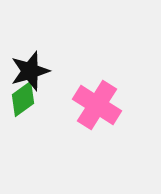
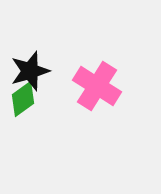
pink cross: moved 19 px up
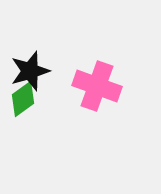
pink cross: rotated 12 degrees counterclockwise
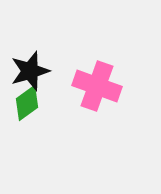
green diamond: moved 4 px right, 4 px down
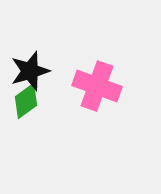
green diamond: moved 1 px left, 2 px up
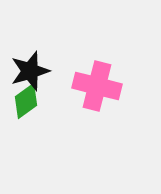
pink cross: rotated 6 degrees counterclockwise
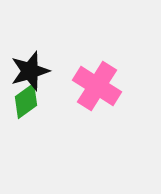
pink cross: rotated 18 degrees clockwise
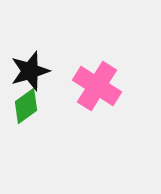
green diamond: moved 5 px down
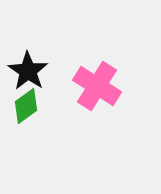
black star: moved 2 px left; rotated 21 degrees counterclockwise
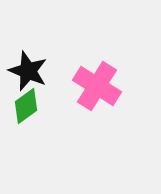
black star: rotated 12 degrees counterclockwise
